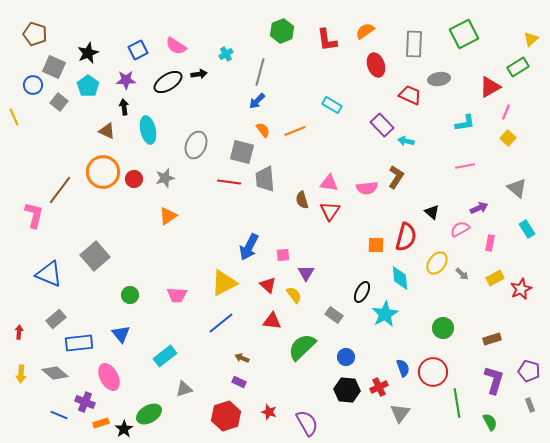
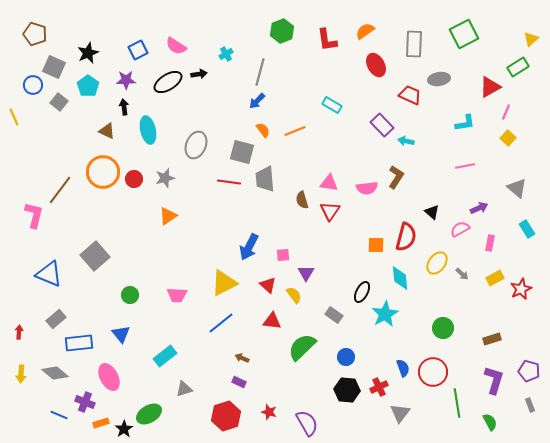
red ellipse at (376, 65): rotated 10 degrees counterclockwise
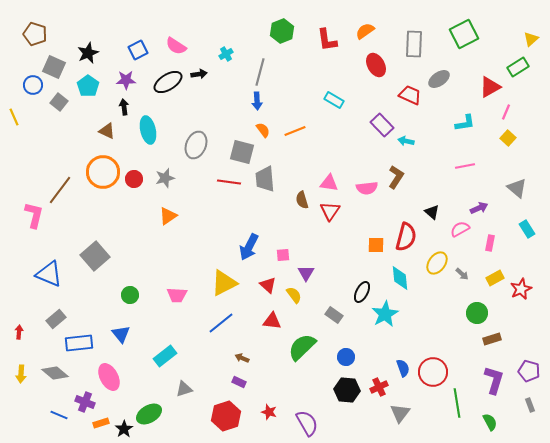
gray ellipse at (439, 79): rotated 25 degrees counterclockwise
blue arrow at (257, 101): rotated 48 degrees counterclockwise
cyan rectangle at (332, 105): moved 2 px right, 5 px up
green circle at (443, 328): moved 34 px right, 15 px up
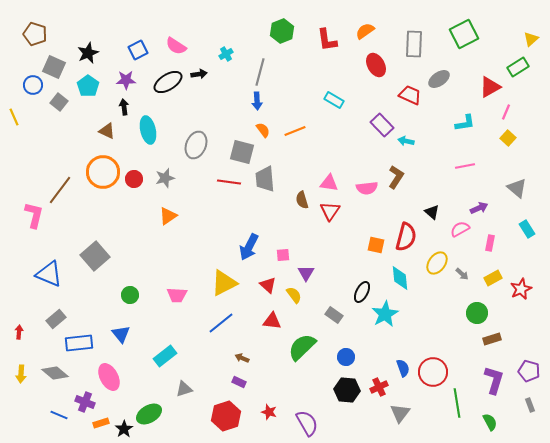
orange square at (376, 245): rotated 12 degrees clockwise
yellow rectangle at (495, 278): moved 2 px left
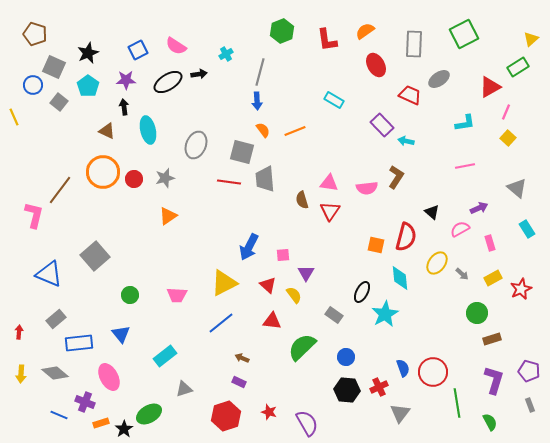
pink rectangle at (490, 243): rotated 28 degrees counterclockwise
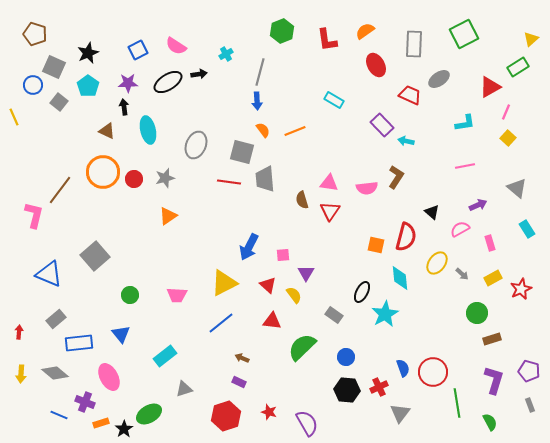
purple star at (126, 80): moved 2 px right, 3 px down
purple arrow at (479, 208): moved 1 px left, 3 px up
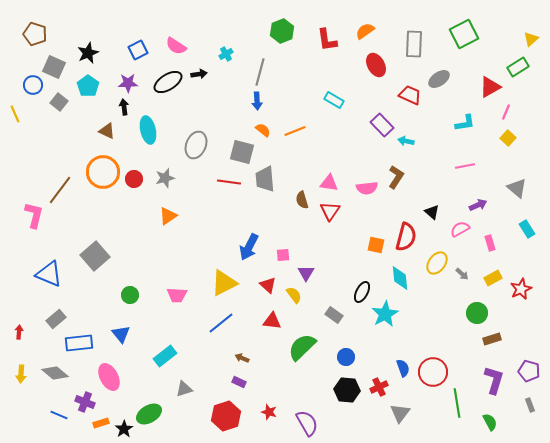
yellow line at (14, 117): moved 1 px right, 3 px up
orange semicircle at (263, 130): rotated 14 degrees counterclockwise
